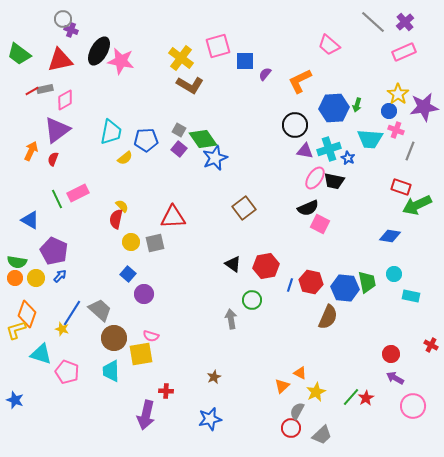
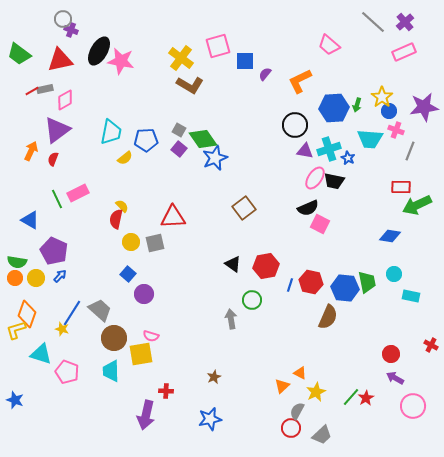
yellow star at (398, 94): moved 16 px left, 3 px down
red rectangle at (401, 187): rotated 18 degrees counterclockwise
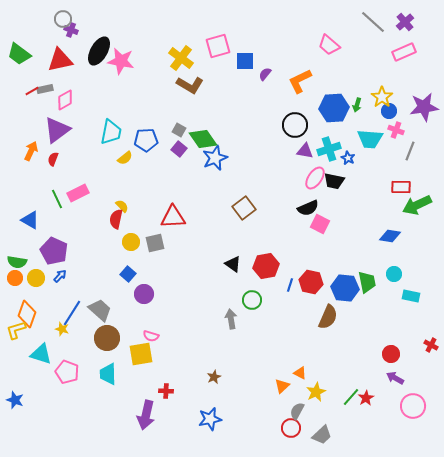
brown circle at (114, 338): moved 7 px left
cyan trapezoid at (111, 371): moved 3 px left, 3 px down
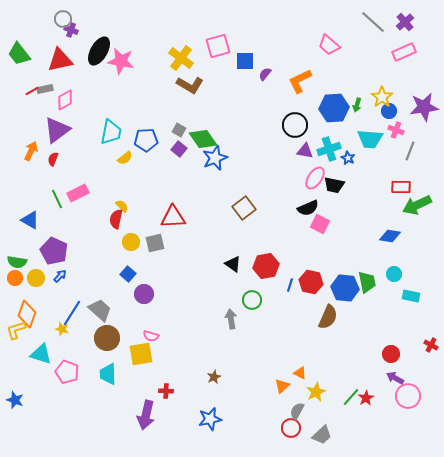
green trapezoid at (19, 54): rotated 15 degrees clockwise
black trapezoid at (334, 181): moved 4 px down
pink circle at (413, 406): moved 5 px left, 10 px up
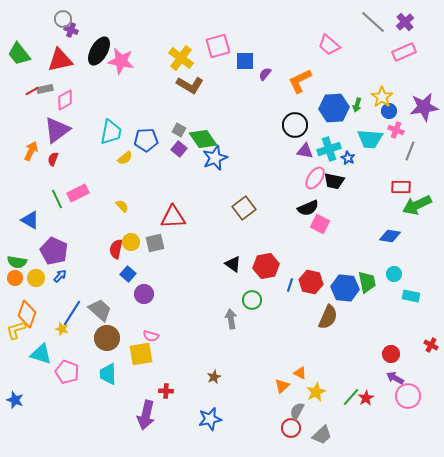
black trapezoid at (334, 185): moved 4 px up
red semicircle at (116, 219): moved 30 px down
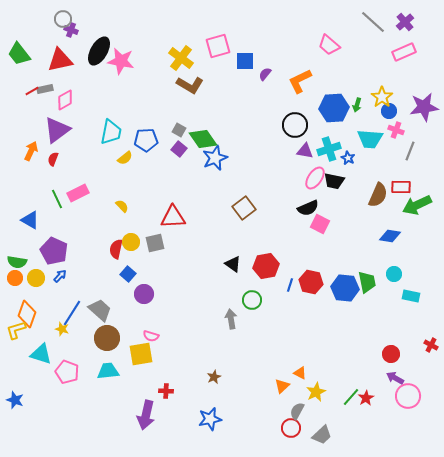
brown semicircle at (328, 317): moved 50 px right, 122 px up
cyan trapezoid at (108, 374): moved 3 px up; rotated 85 degrees clockwise
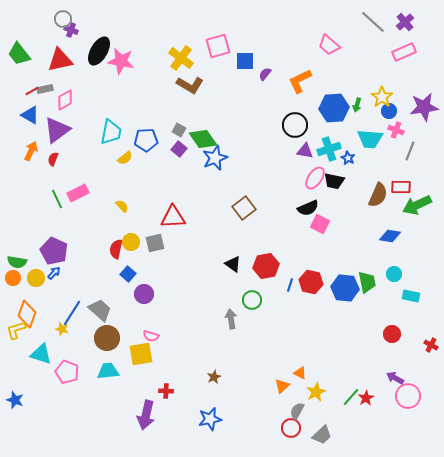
blue triangle at (30, 220): moved 105 px up
blue arrow at (60, 276): moved 6 px left, 3 px up
orange circle at (15, 278): moved 2 px left
red circle at (391, 354): moved 1 px right, 20 px up
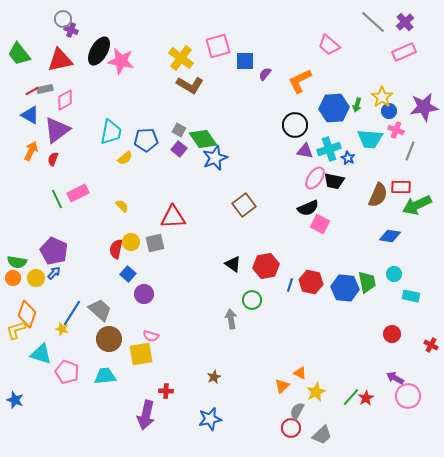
brown square at (244, 208): moved 3 px up
brown circle at (107, 338): moved 2 px right, 1 px down
cyan trapezoid at (108, 371): moved 3 px left, 5 px down
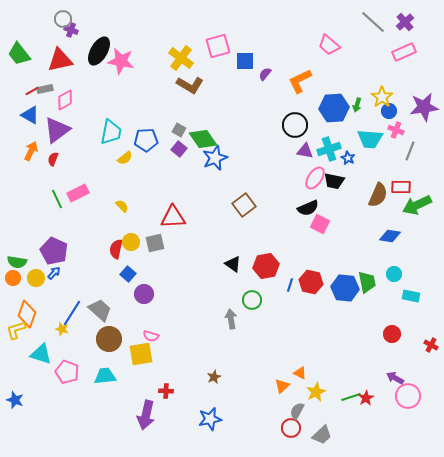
green line at (351, 397): rotated 30 degrees clockwise
